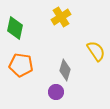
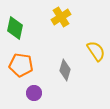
purple circle: moved 22 px left, 1 px down
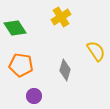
green diamond: rotated 45 degrees counterclockwise
purple circle: moved 3 px down
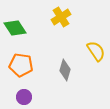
purple circle: moved 10 px left, 1 px down
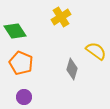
green diamond: moved 3 px down
yellow semicircle: rotated 20 degrees counterclockwise
orange pentagon: moved 2 px up; rotated 15 degrees clockwise
gray diamond: moved 7 px right, 1 px up
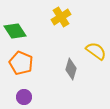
gray diamond: moved 1 px left
